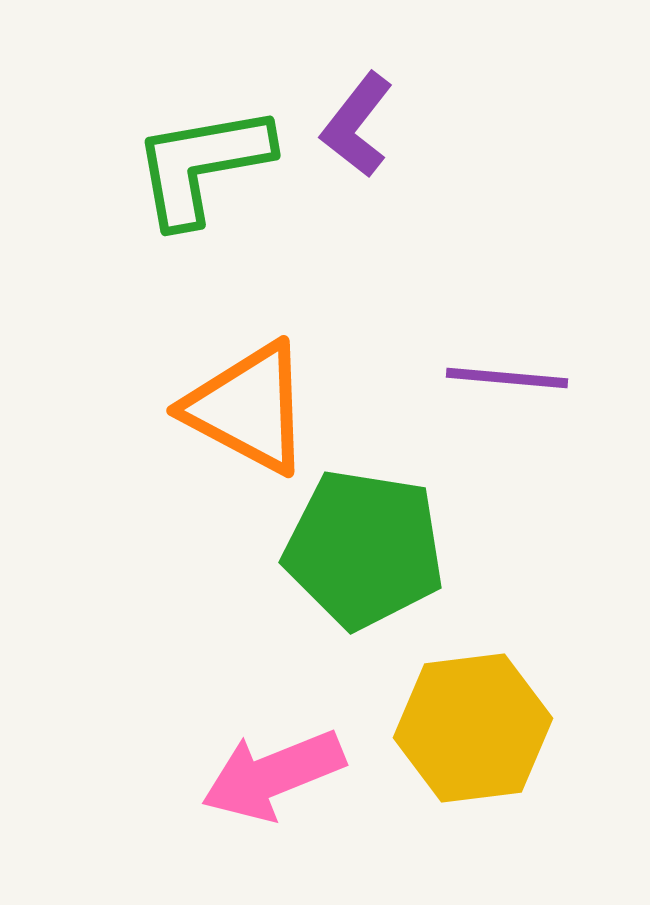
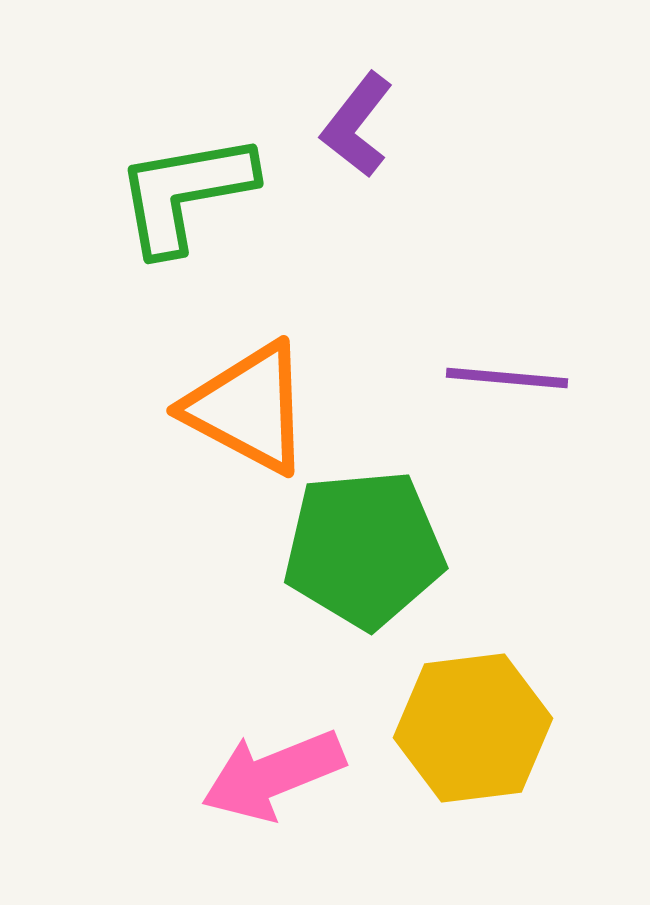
green L-shape: moved 17 px left, 28 px down
green pentagon: rotated 14 degrees counterclockwise
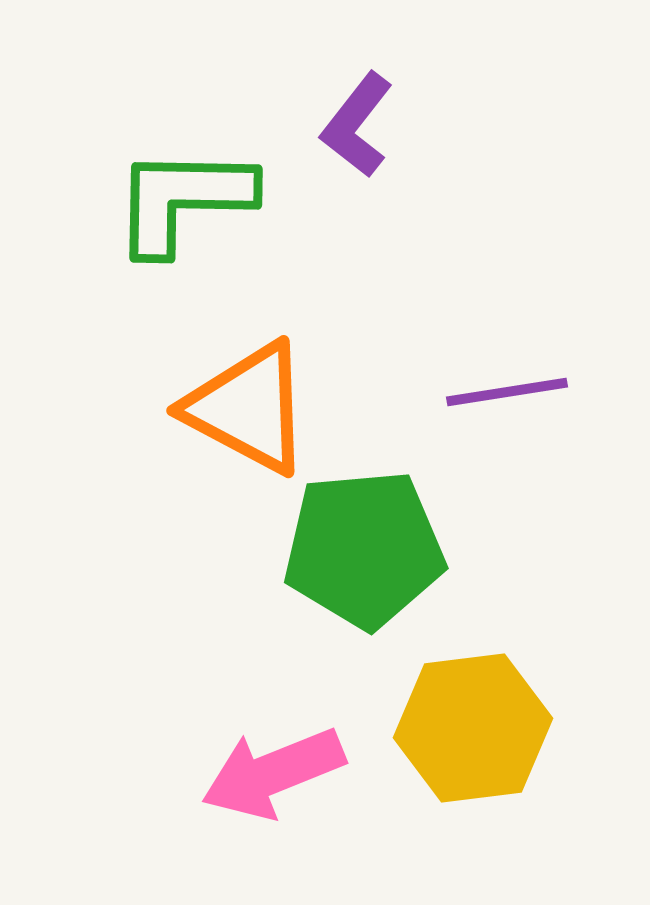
green L-shape: moved 2 px left, 7 px down; rotated 11 degrees clockwise
purple line: moved 14 px down; rotated 14 degrees counterclockwise
pink arrow: moved 2 px up
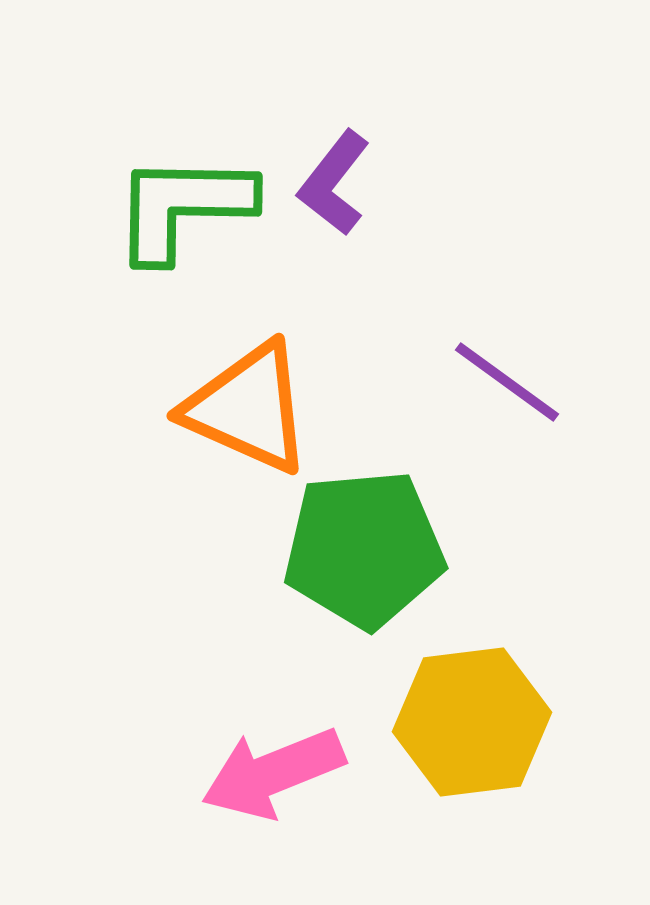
purple L-shape: moved 23 px left, 58 px down
green L-shape: moved 7 px down
purple line: moved 10 px up; rotated 45 degrees clockwise
orange triangle: rotated 4 degrees counterclockwise
yellow hexagon: moved 1 px left, 6 px up
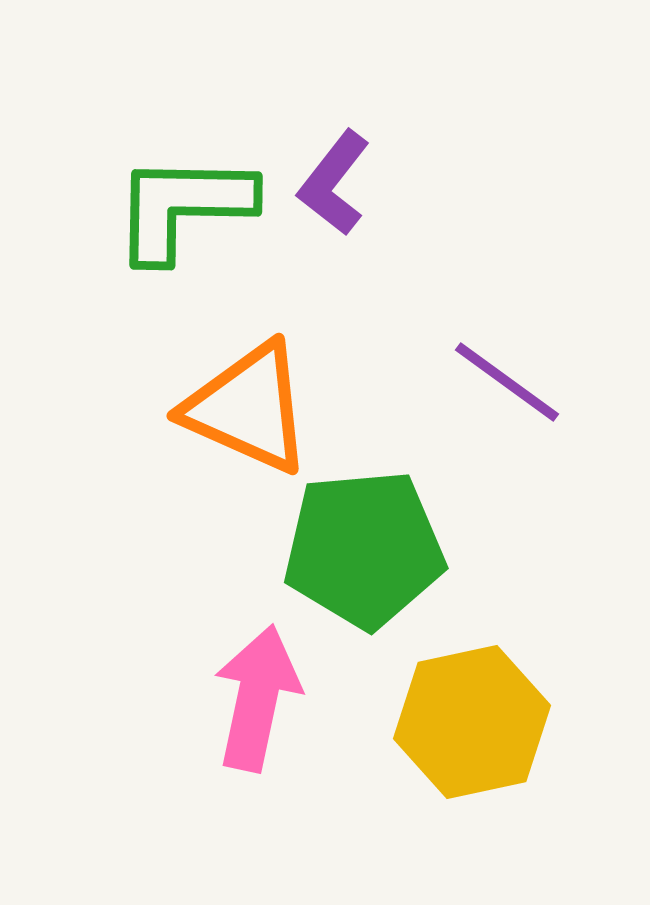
yellow hexagon: rotated 5 degrees counterclockwise
pink arrow: moved 16 px left, 75 px up; rotated 124 degrees clockwise
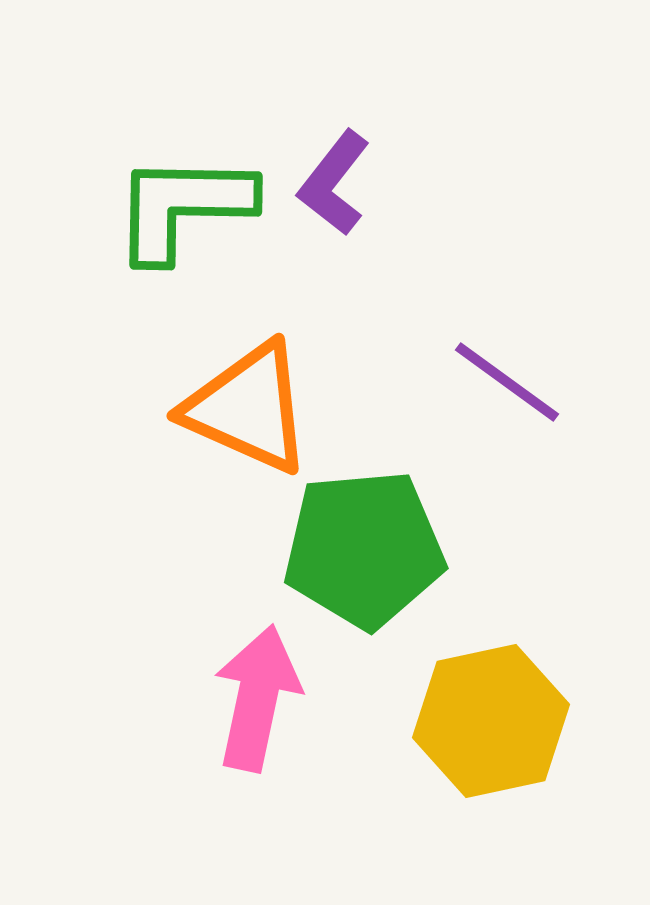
yellow hexagon: moved 19 px right, 1 px up
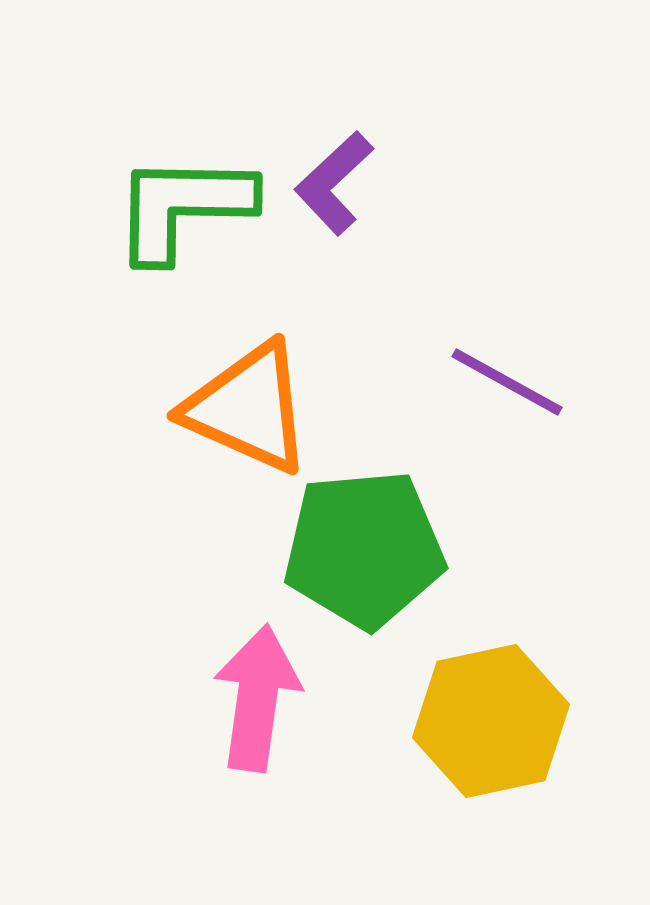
purple L-shape: rotated 9 degrees clockwise
purple line: rotated 7 degrees counterclockwise
pink arrow: rotated 4 degrees counterclockwise
